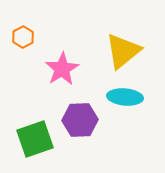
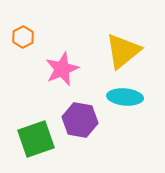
pink star: rotated 8 degrees clockwise
purple hexagon: rotated 12 degrees clockwise
green square: moved 1 px right
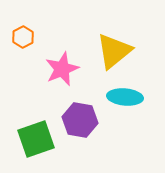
yellow triangle: moved 9 px left
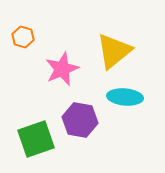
orange hexagon: rotated 15 degrees counterclockwise
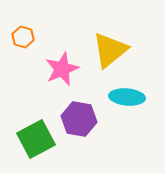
yellow triangle: moved 4 px left, 1 px up
cyan ellipse: moved 2 px right
purple hexagon: moved 1 px left, 1 px up
green square: rotated 9 degrees counterclockwise
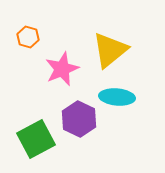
orange hexagon: moved 5 px right
cyan ellipse: moved 10 px left
purple hexagon: rotated 16 degrees clockwise
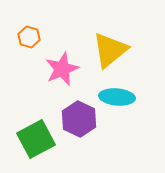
orange hexagon: moved 1 px right
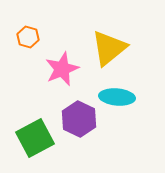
orange hexagon: moved 1 px left
yellow triangle: moved 1 px left, 2 px up
green square: moved 1 px left, 1 px up
